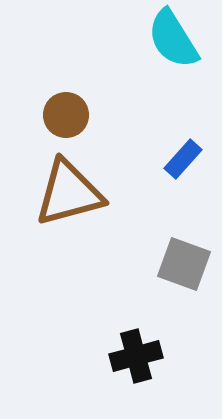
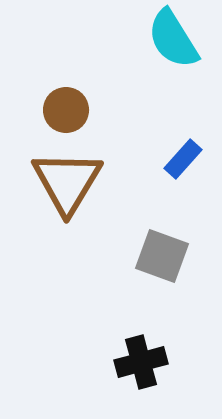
brown circle: moved 5 px up
brown triangle: moved 2 px left, 11 px up; rotated 44 degrees counterclockwise
gray square: moved 22 px left, 8 px up
black cross: moved 5 px right, 6 px down
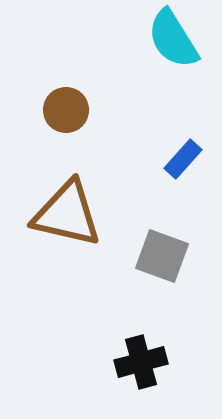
brown triangle: moved 32 px down; rotated 48 degrees counterclockwise
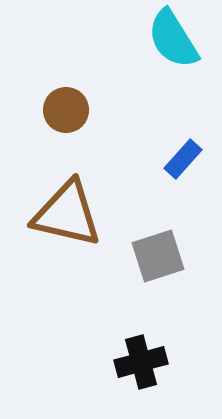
gray square: moved 4 px left; rotated 38 degrees counterclockwise
